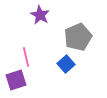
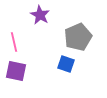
pink line: moved 12 px left, 15 px up
blue square: rotated 30 degrees counterclockwise
purple square: moved 9 px up; rotated 30 degrees clockwise
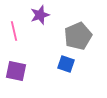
purple star: rotated 24 degrees clockwise
gray pentagon: moved 1 px up
pink line: moved 11 px up
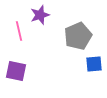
pink line: moved 5 px right
blue square: moved 28 px right; rotated 24 degrees counterclockwise
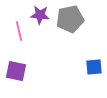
purple star: rotated 24 degrees clockwise
gray pentagon: moved 8 px left, 17 px up; rotated 12 degrees clockwise
blue square: moved 3 px down
